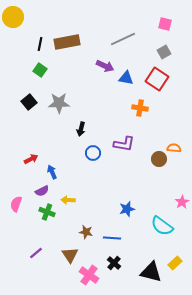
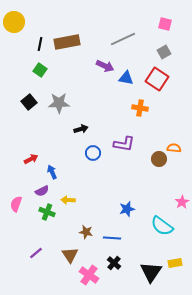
yellow circle: moved 1 px right, 5 px down
black arrow: rotated 120 degrees counterclockwise
yellow rectangle: rotated 32 degrees clockwise
black triangle: rotated 50 degrees clockwise
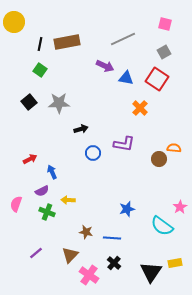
orange cross: rotated 35 degrees clockwise
red arrow: moved 1 px left
pink star: moved 2 px left, 5 px down
brown triangle: rotated 18 degrees clockwise
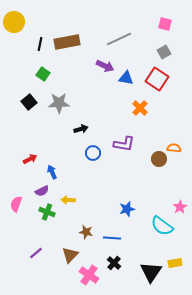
gray line: moved 4 px left
green square: moved 3 px right, 4 px down
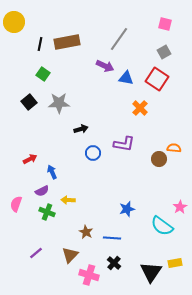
gray line: rotated 30 degrees counterclockwise
brown star: rotated 16 degrees clockwise
pink cross: rotated 18 degrees counterclockwise
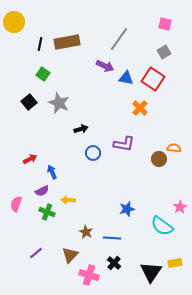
red square: moved 4 px left
gray star: rotated 25 degrees clockwise
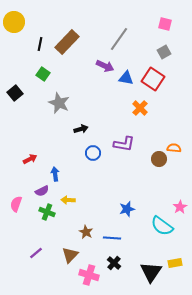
brown rectangle: rotated 35 degrees counterclockwise
black square: moved 14 px left, 9 px up
blue arrow: moved 3 px right, 2 px down; rotated 16 degrees clockwise
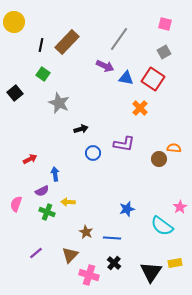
black line: moved 1 px right, 1 px down
yellow arrow: moved 2 px down
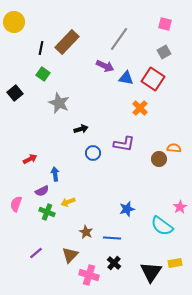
black line: moved 3 px down
yellow arrow: rotated 24 degrees counterclockwise
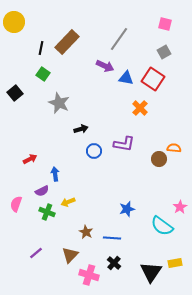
blue circle: moved 1 px right, 2 px up
